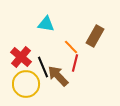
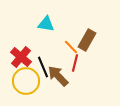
brown rectangle: moved 8 px left, 4 px down
yellow circle: moved 3 px up
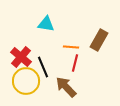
brown rectangle: moved 12 px right
orange line: rotated 42 degrees counterclockwise
brown arrow: moved 8 px right, 11 px down
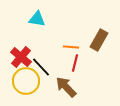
cyan triangle: moved 9 px left, 5 px up
black line: moved 2 px left; rotated 20 degrees counterclockwise
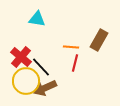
brown arrow: moved 21 px left, 1 px down; rotated 70 degrees counterclockwise
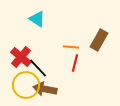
cyan triangle: rotated 24 degrees clockwise
black line: moved 3 px left, 1 px down
yellow circle: moved 4 px down
brown arrow: moved 1 px down; rotated 35 degrees clockwise
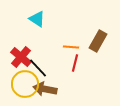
brown rectangle: moved 1 px left, 1 px down
yellow circle: moved 1 px left, 1 px up
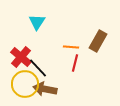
cyan triangle: moved 3 px down; rotated 30 degrees clockwise
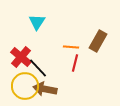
yellow circle: moved 2 px down
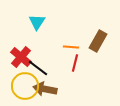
black line: rotated 10 degrees counterclockwise
